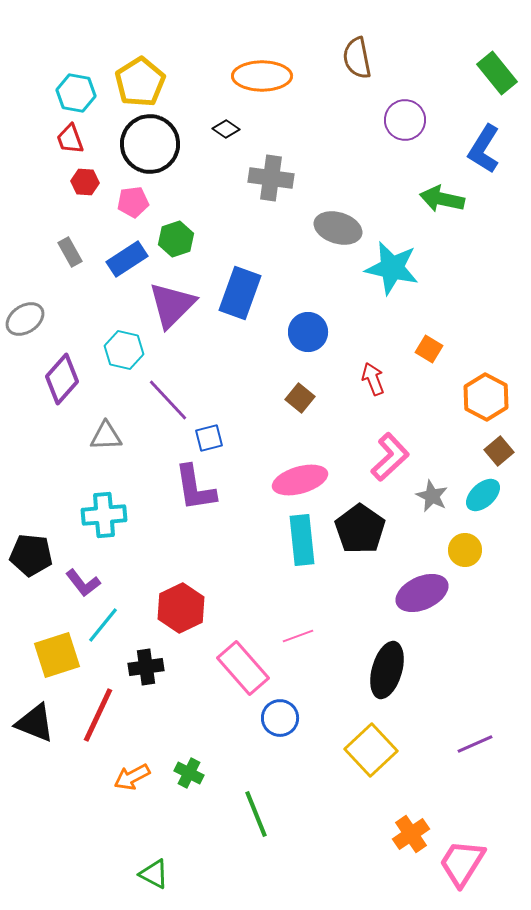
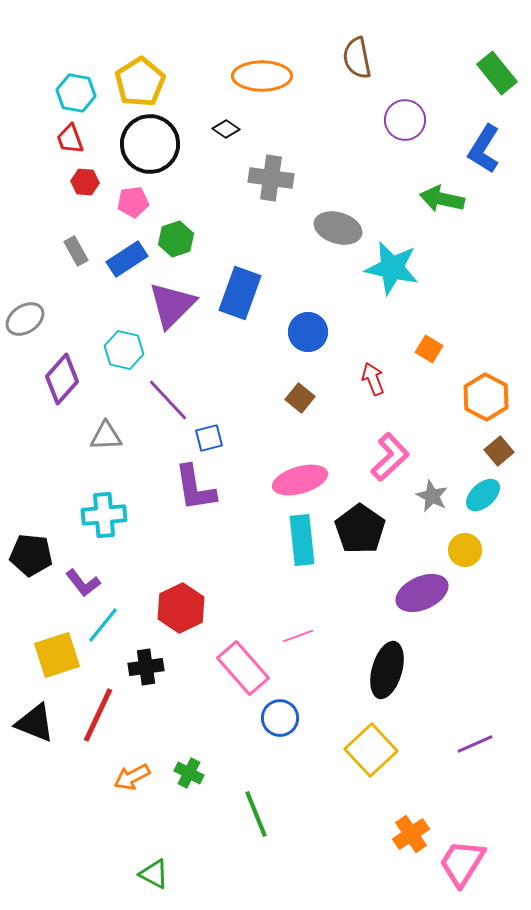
gray rectangle at (70, 252): moved 6 px right, 1 px up
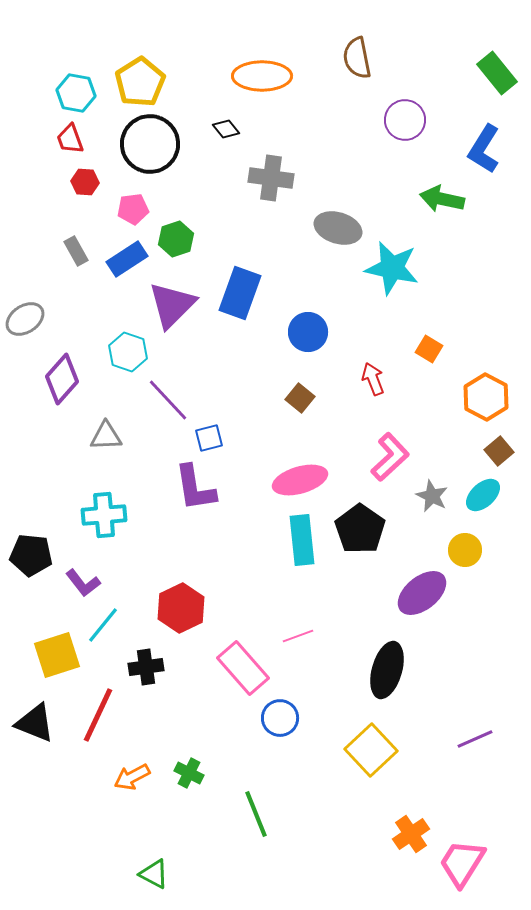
black diamond at (226, 129): rotated 16 degrees clockwise
pink pentagon at (133, 202): moved 7 px down
cyan hexagon at (124, 350): moved 4 px right, 2 px down; rotated 6 degrees clockwise
purple ellipse at (422, 593): rotated 15 degrees counterclockwise
purple line at (475, 744): moved 5 px up
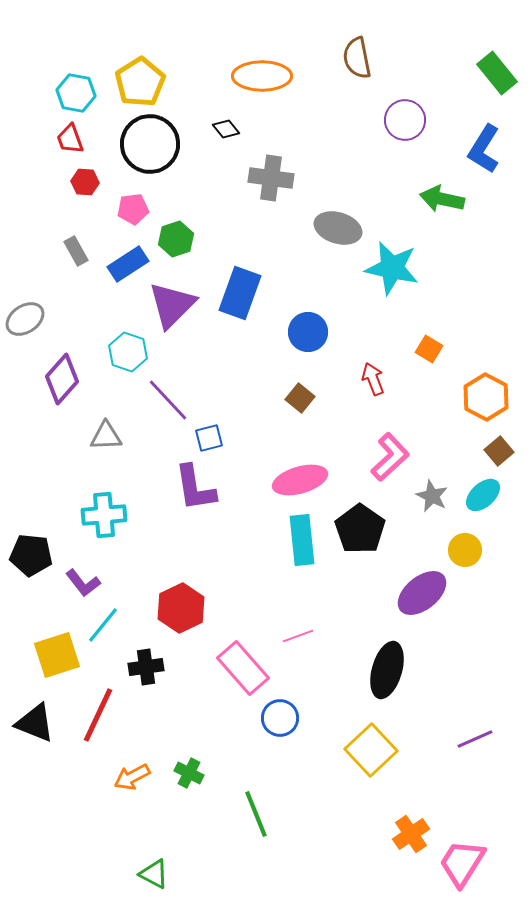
blue rectangle at (127, 259): moved 1 px right, 5 px down
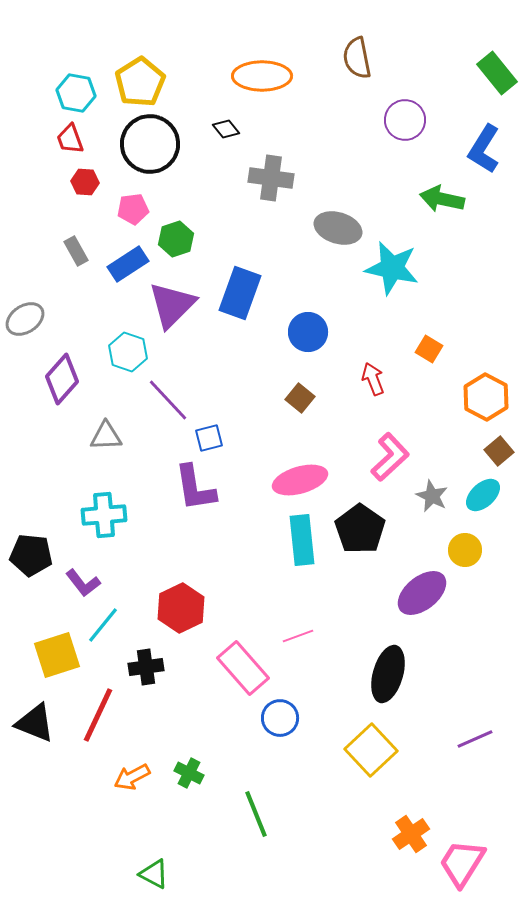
black ellipse at (387, 670): moved 1 px right, 4 px down
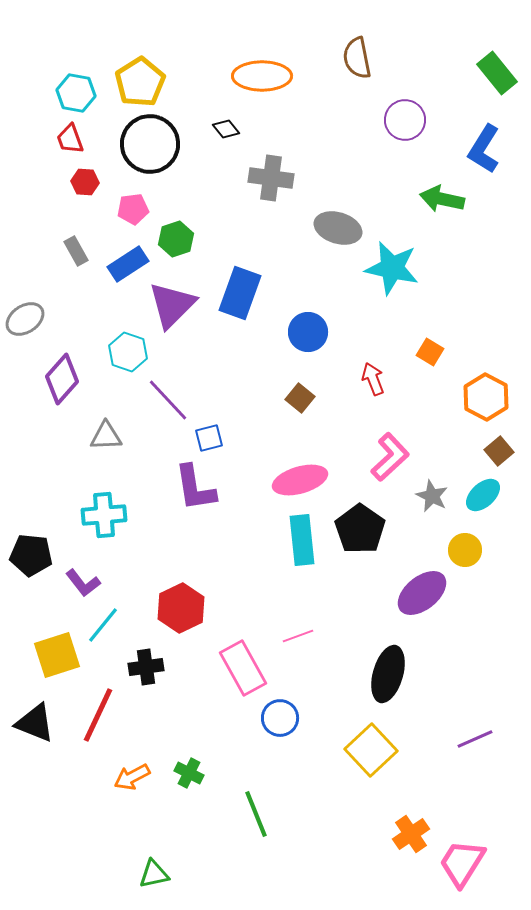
orange square at (429, 349): moved 1 px right, 3 px down
pink rectangle at (243, 668): rotated 12 degrees clockwise
green triangle at (154, 874): rotated 40 degrees counterclockwise
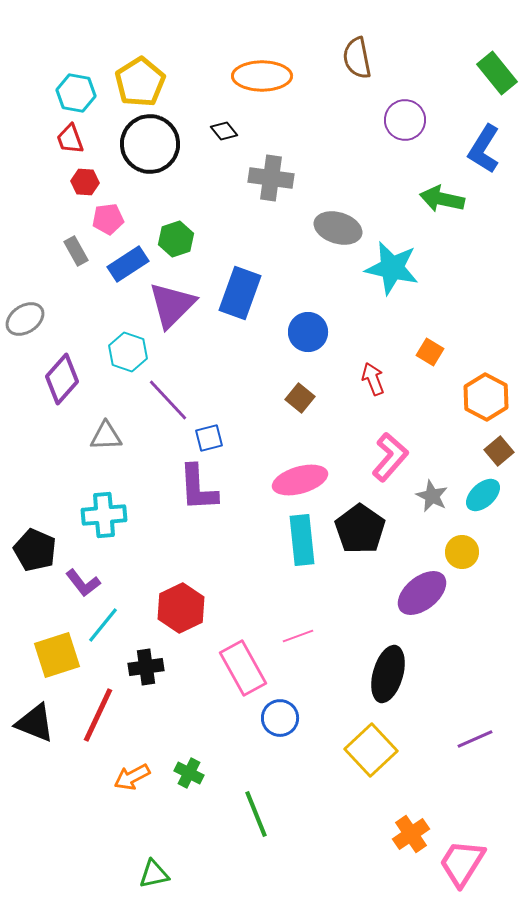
black diamond at (226, 129): moved 2 px left, 2 px down
pink pentagon at (133, 209): moved 25 px left, 10 px down
pink L-shape at (390, 457): rotated 6 degrees counterclockwise
purple L-shape at (195, 488): moved 3 px right; rotated 6 degrees clockwise
yellow circle at (465, 550): moved 3 px left, 2 px down
black pentagon at (31, 555): moved 4 px right, 5 px up; rotated 18 degrees clockwise
